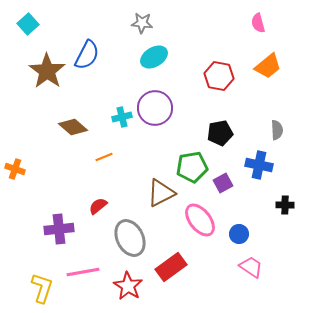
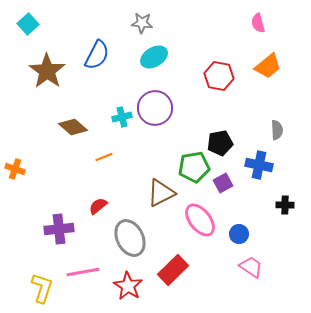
blue semicircle: moved 10 px right
black pentagon: moved 10 px down
green pentagon: moved 2 px right
red rectangle: moved 2 px right, 3 px down; rotated 8 degrees counterclockwise
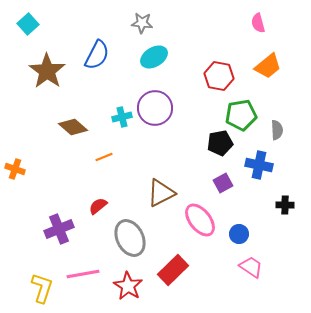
green pentagon: moved 47 px right, 52 px up
purple cross: rotated 16 degrees counterclockwise
pink line: moved 2 px down
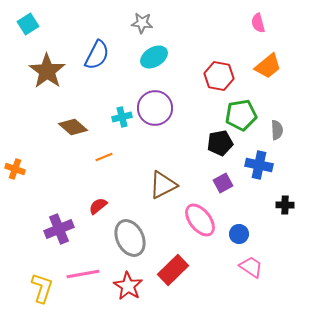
cyan square: rotated 10 degrees clockwise
brown triangle: moved 2 px right, 8 px up
